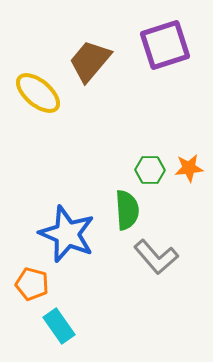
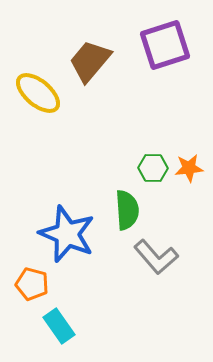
green hexagon: moved 3 px right, 2 px up
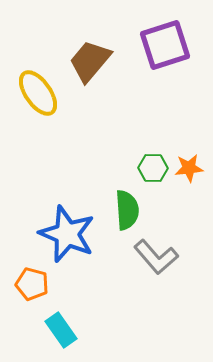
yellow ellipse: rotated 15 degrees clockwise
cyan rectangle: moved 2 px right, 4 px down
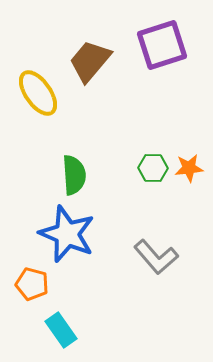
purple square: moved 3 px left
green semicircle: moved 53 px left, 35 px up
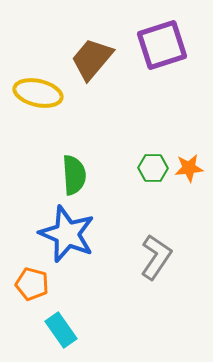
brown trapezoid: moved 2 px right, 2 px up
yellow ellipse: rotated 42 degrees counterclockwise
gray L-shape: rotated 105 degrees counterclockwise
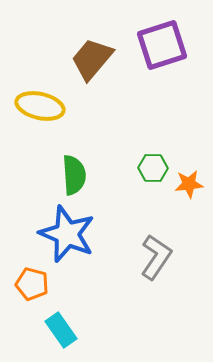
yellow ellipse: moved 2 px right, 13 px down
orange star: moved 16 px down
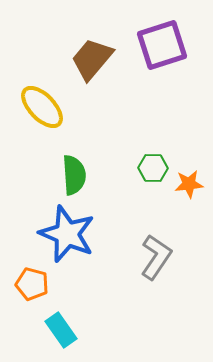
yellow ellipse: moved 2 px right, 1 px down; rotated 33 degrees clockwise
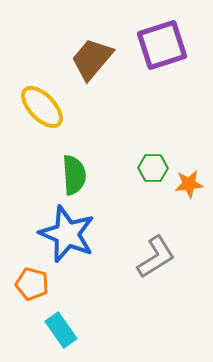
gray L-shape: rotated 24 degrees clockwise
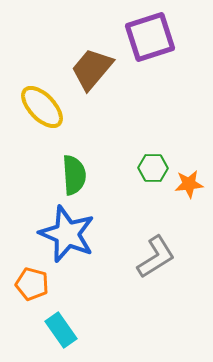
purple square: moved 12 px left, 8 px up
brown trapezoid: moved 10 px down
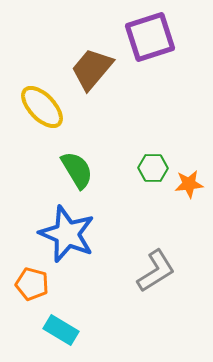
green semicircle: moved 3 px right, 5 px up; rotated 27 degrees counterclockwise
gray L-shape: moved 14 px down
cyan rectangle: rotated 24 degrees counterclockwise
